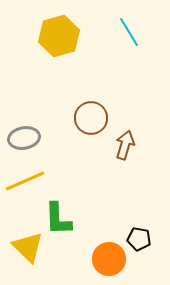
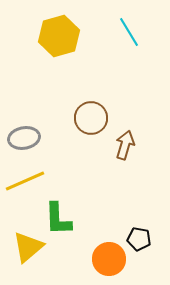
yellow triangle: rotated 36 degrees clockwise
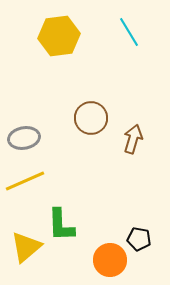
yellow hexagon: rotated 9 degrees clockwise
brown arrow: moved 8 px right, 6 px up
green L-shape: moved 3 px right, 6 px down
yellow triangle: moved 2 px left
orange circle: moved 1 px right, 1 px down
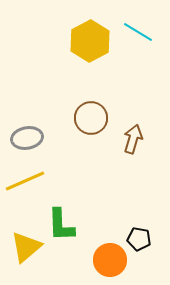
cyan line: moved 9 px right; rotated 28 degrees counterclockwise
yellow hexagon: moved 31 px right, 5 px down; rotated 21 degrees counterclockwise
gray ellipse: moved 3 px right
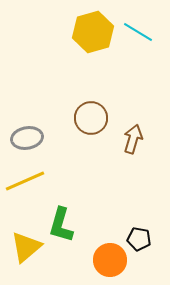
yellow hexagon: moved 3 px right, 9 px up; rotated 12 degrees clockwise
green L-shape: rotated 18 degrees clockwise
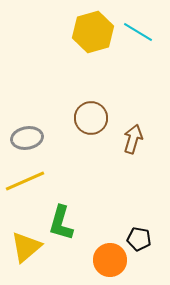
green L-shape: moved 2 px up
